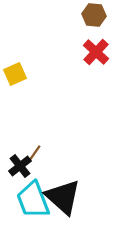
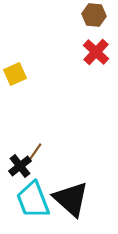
brown line: moved 1 px right, 2 px up
black triangle: moved 8 px right, 2 px down
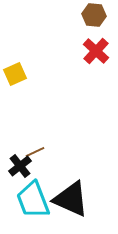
red cross: moved 1 px up
brown line: rotated 30 degrees clockwise
black triangle: rotated 18 degrees counterclockwise
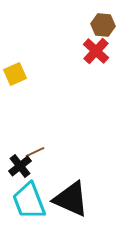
brown hexagon: moved 9 px right, 10 px down
cyan trapezoid: moved 4 px left, 1 px down
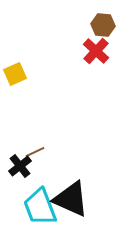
cyan trapezoid: moved 11 px right, 6 px down
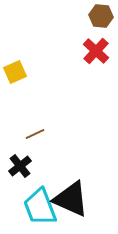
brown hexagon: moved 2 px left, 9 px up
yellow square: moved 2 px up
brown line: moved 18 px up
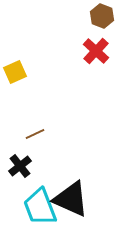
brown hexagon: moved 1 px right; rotated 15 degrees clockwise
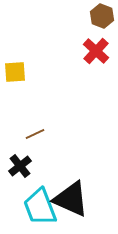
yellow square: rotated 20 degrees clockwise
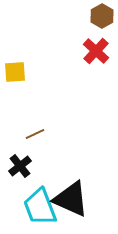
brown hexagon: rotated 10 degrees clockwise
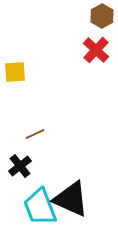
red cross: moved 1 px up
